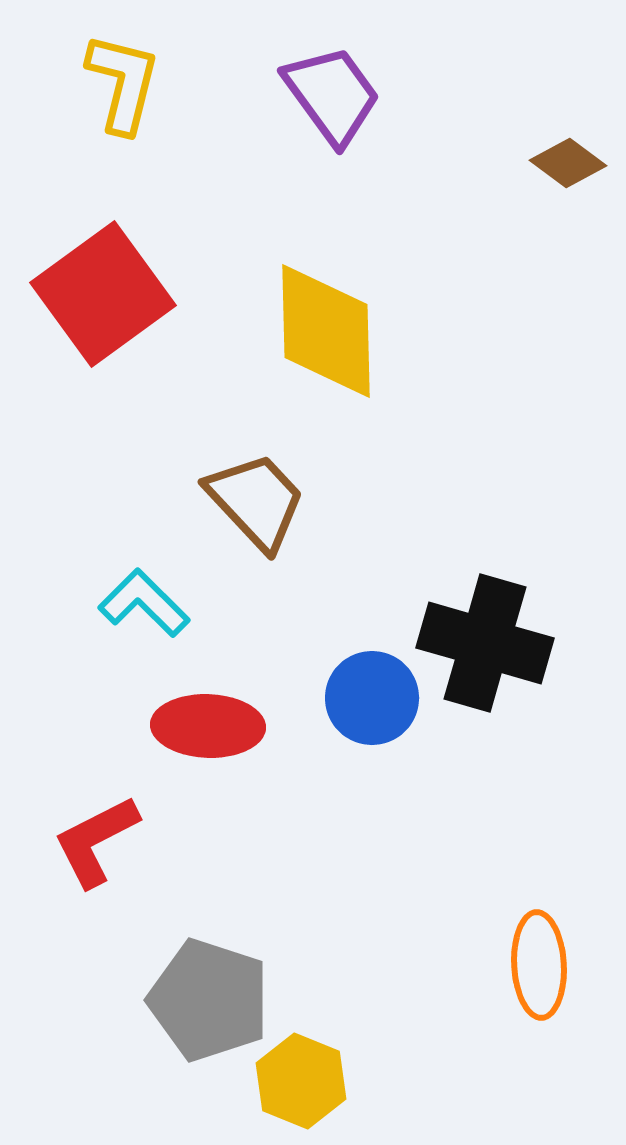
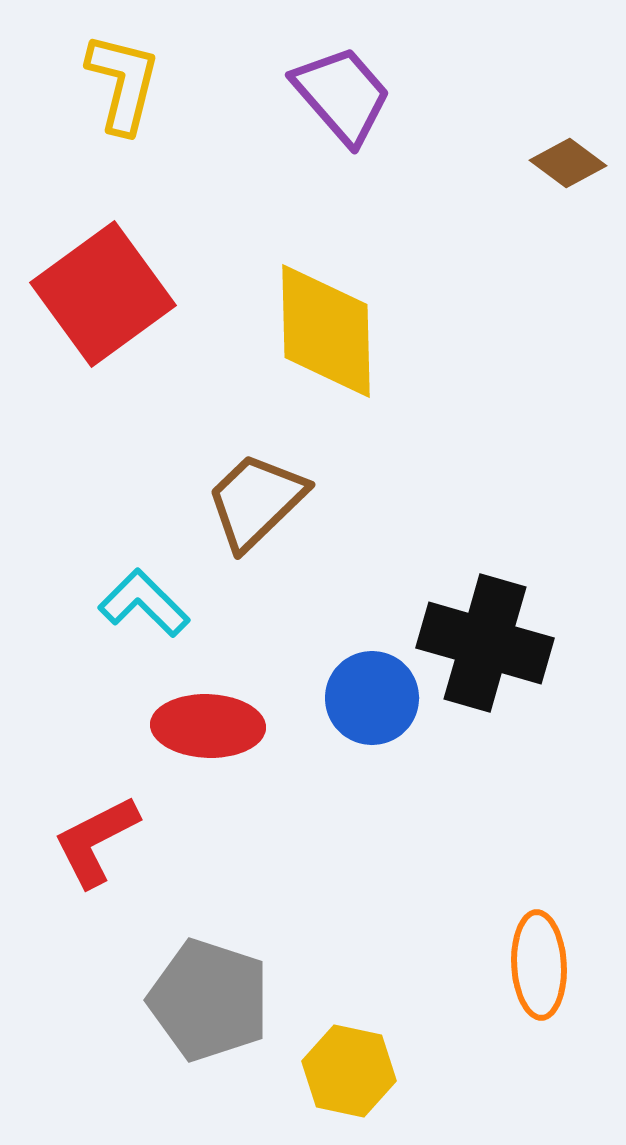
purple trapezoid: moved 10 px right; rotated 5 degrees counterclockwise
brown trapezoid: rotated 91 degrees counterclockwise
yellow hexagon: moved 48 px right, 10 px up; rotated 10 degrees counterclockwise
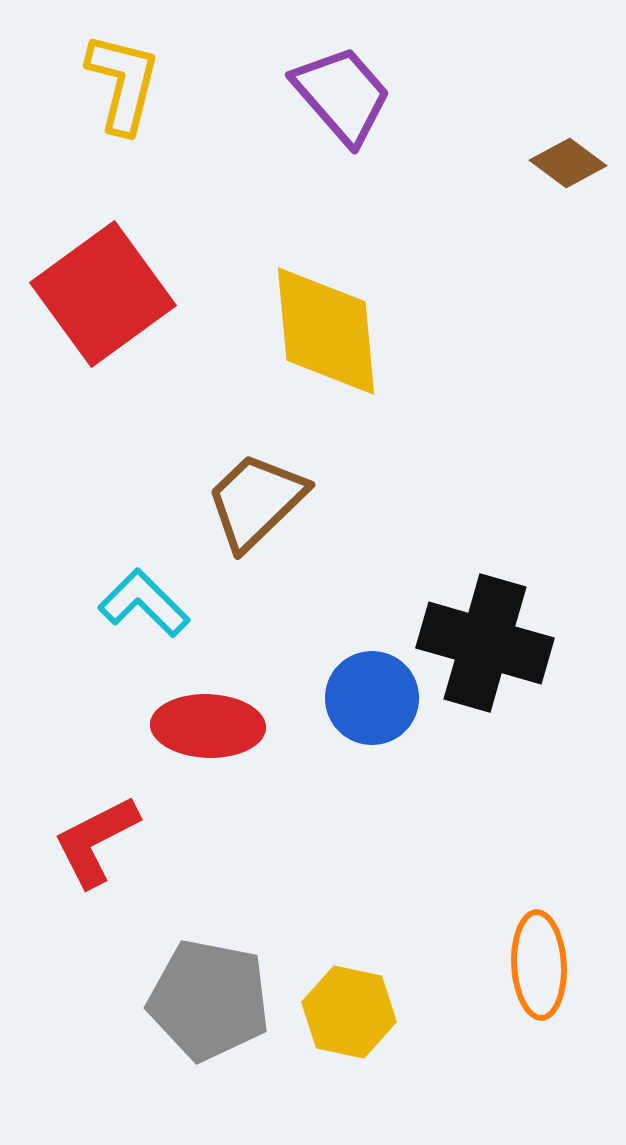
yellow diamond: rotated 4 degrees counterclockwise
gray pentagon: rotated 7 degrees counterclockwise
yellow hexagon: moved 59 px up
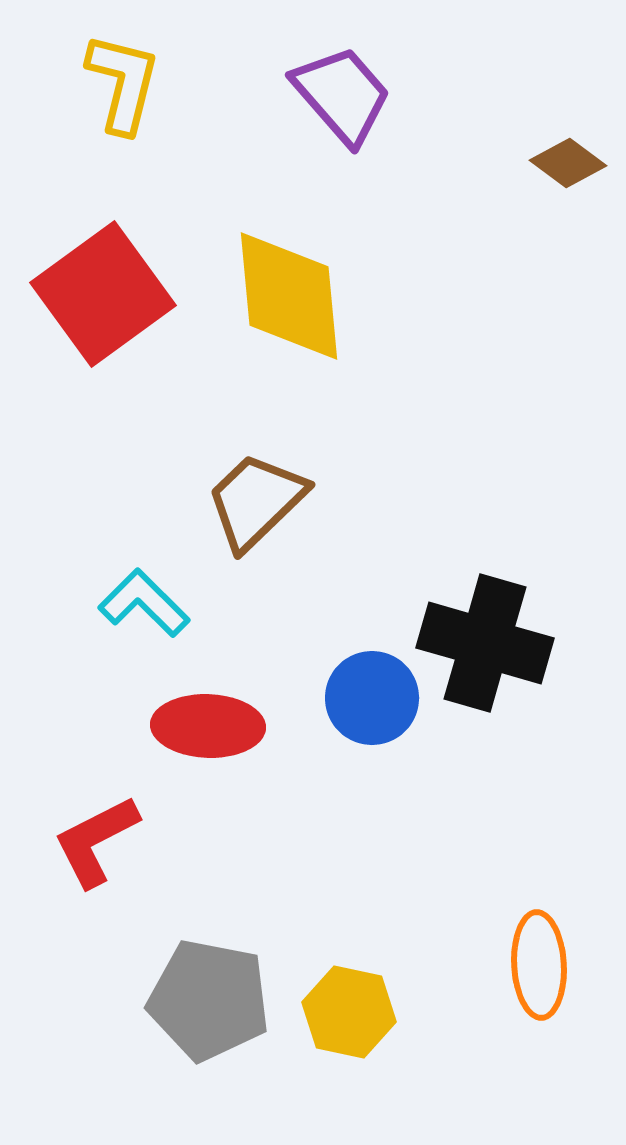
yellow diamond: moved 37 px left, 35 px up
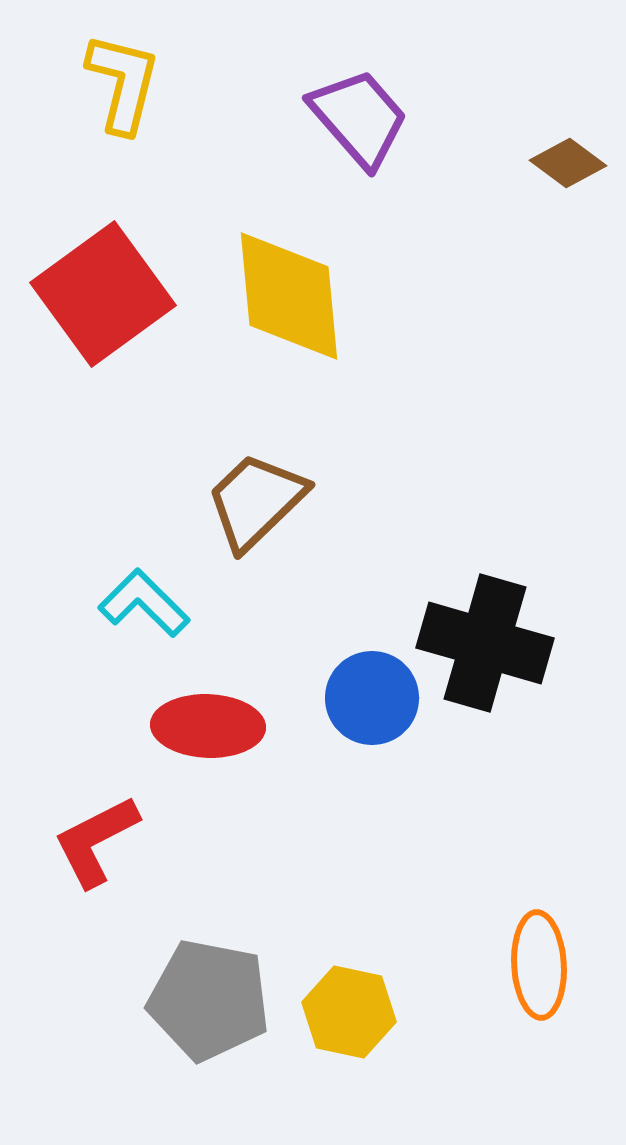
purple trapezoid: moved 17 px right, 23 px down
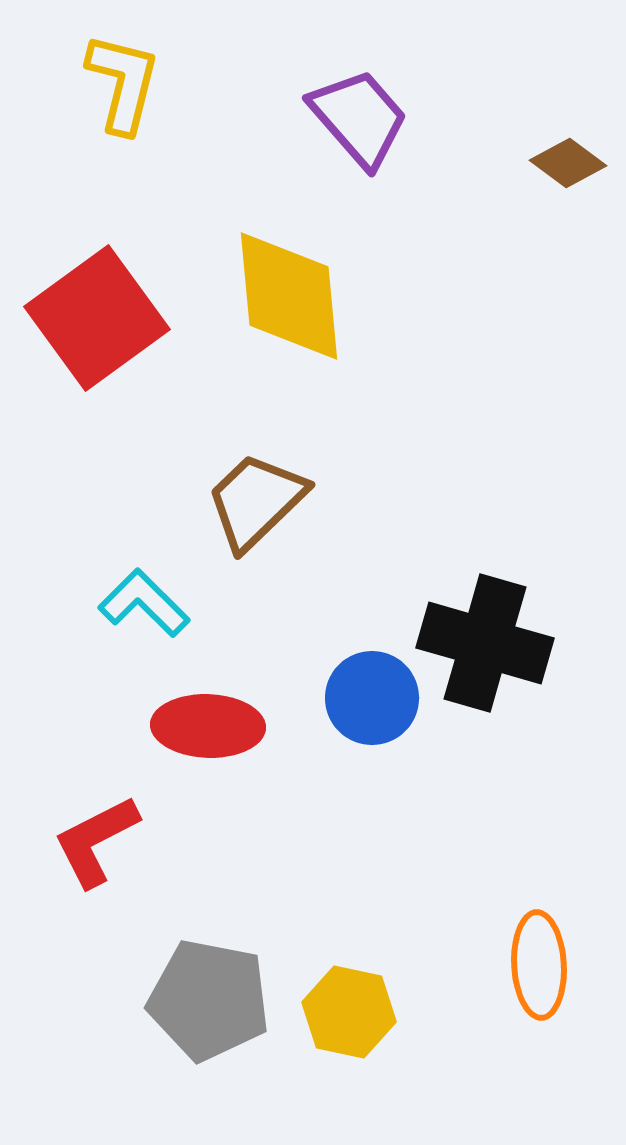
red square: moved 6 px left, 24 px down
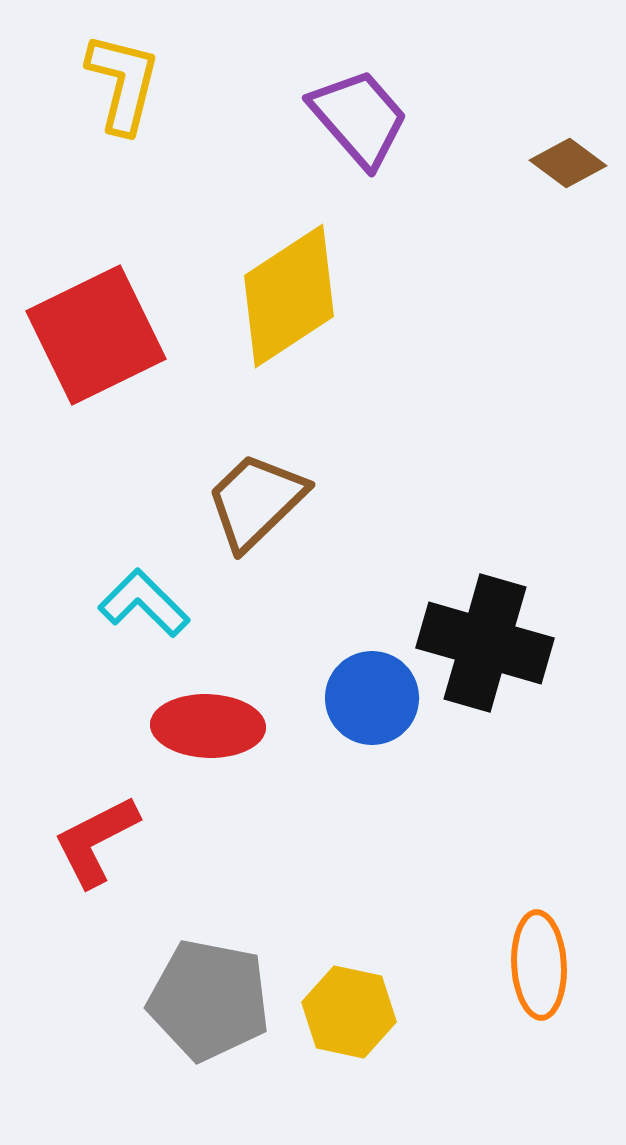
yellow diamond: rotated 62 degrees clockwise
red square: moved 1 px left, 17 px down; rotated 10 degrees clockwise
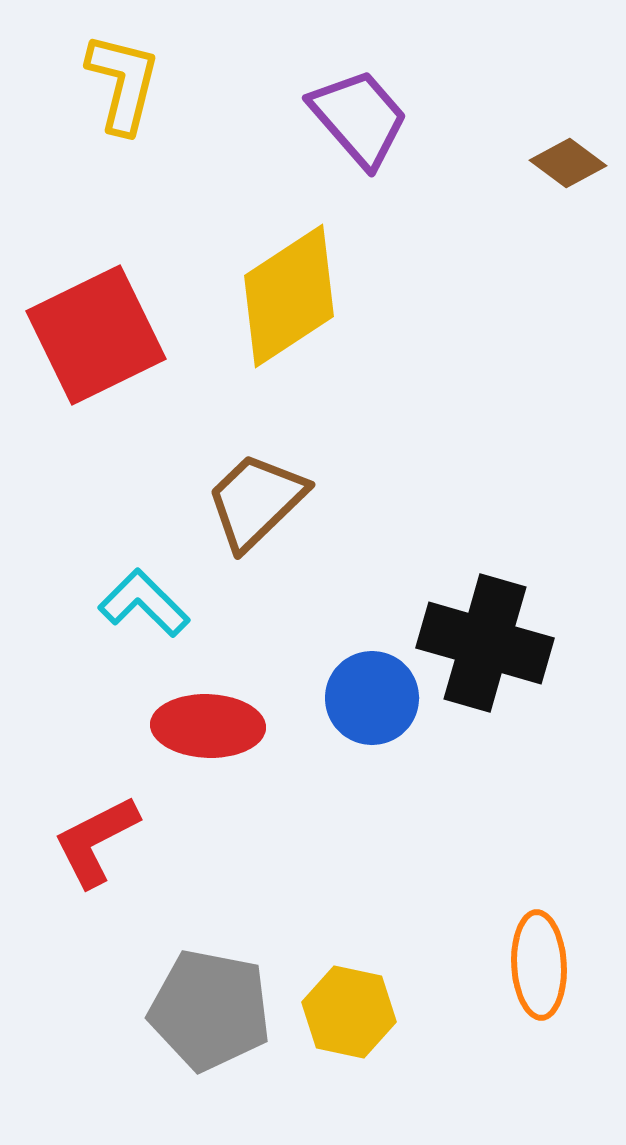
gray pentagon: moved 1 px right, 10 px down
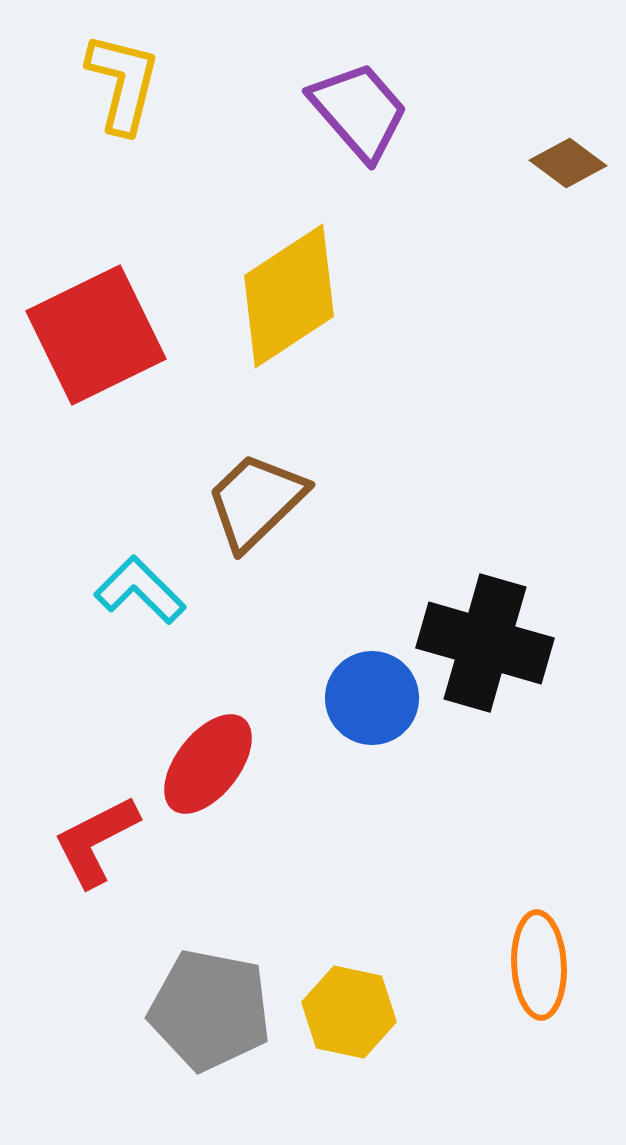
purple trapezoid: moved 7 px up
cyan L-shape: moved 4 px left, 13 px up
red ellipse: moved 38 px down; rotated 54 degrees counterclockwise
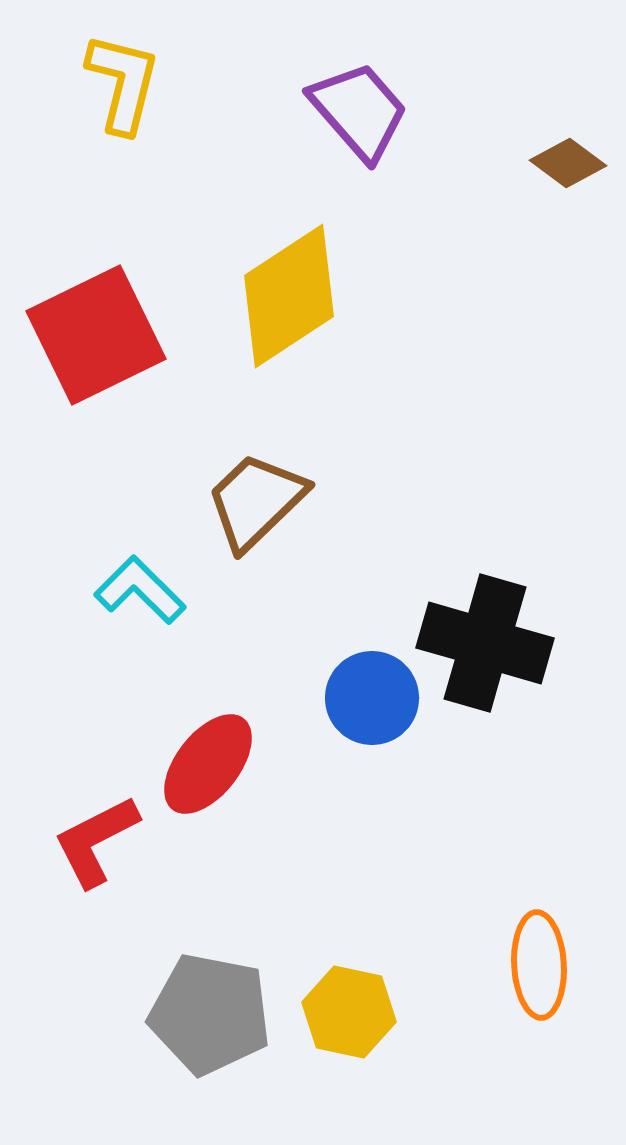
gray pentagon: moved 4 px down
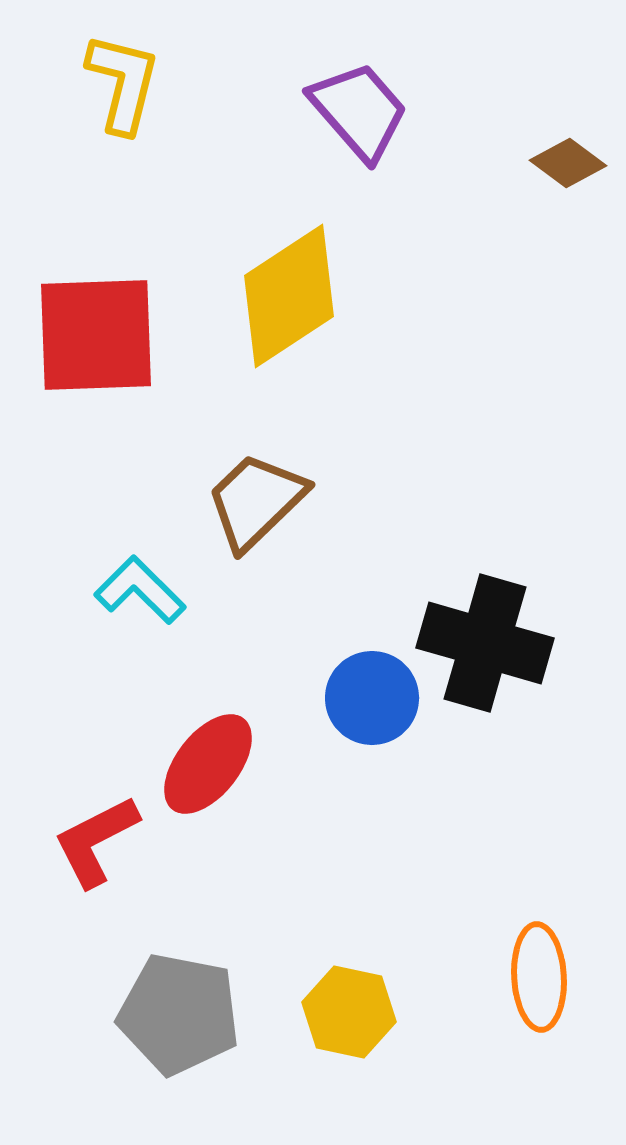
red square: rotated 24 degrees clockwise
orange ellipse: moved 12 px down
gray pentagon: moved 31 px left
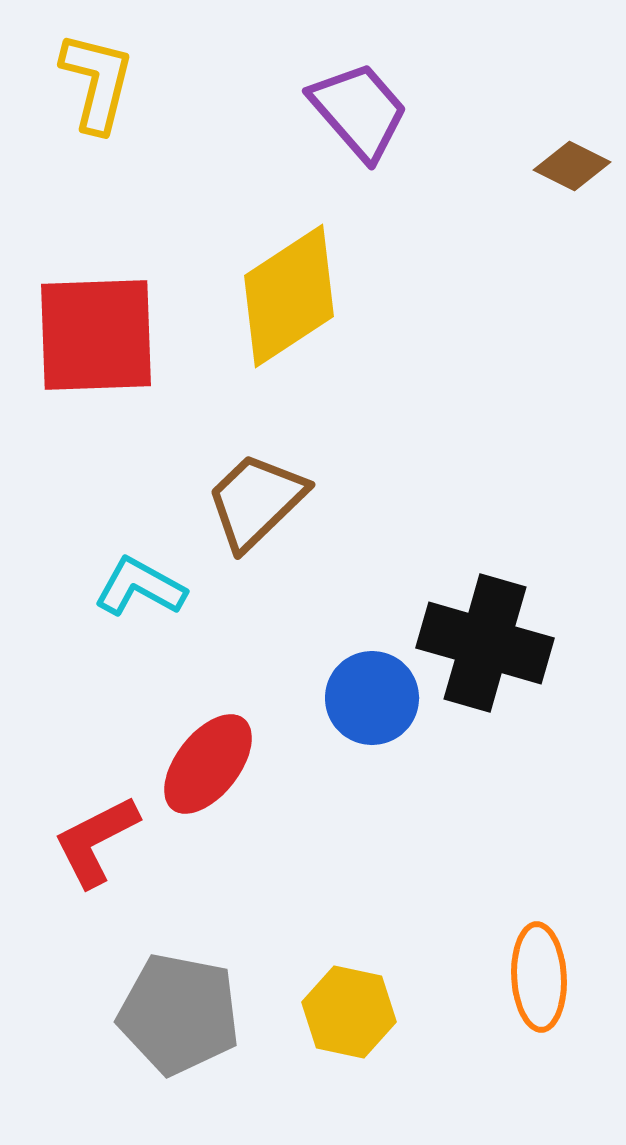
yellow L-shape: moved 26 px left, 1 px up
brown diamond: moved 4 px right, 3 px down; rotated 10 degrees counterclockwise
cyan L-shape: moved 3 px up; rotated 16 degrees counterclockwise
